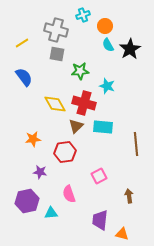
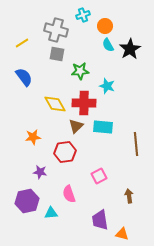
red cross: rotated 15 degrees counterclockwise
orange star: moved 2 px up
purple trapezoid: rotated 15 degrees counterclockwise
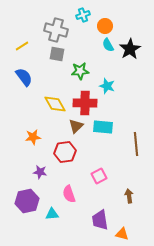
yellow line: moved 3 px down
red cross: moved 1 px right
cyan triangle: moved 1 px right, 1 px down
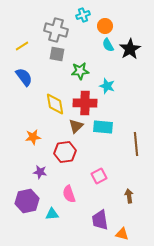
yellow diamond: rotated 20 degrees clockwise
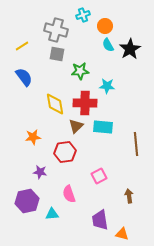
cyan star: rotated 14 degrees counterclockwise
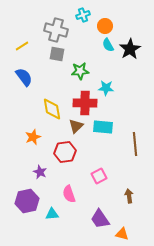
cyan star: moved 1 px left, 2 px down
yellow diamond: moved 3 px left, 5 px down
orange star: rotated 14 degrees counterclockwise
brown line: moved 1 px left
purple star: rotated 16 degrees clockwise
purple trapezoid: moved 1 px up; rotated 25 degrees counterclockwise
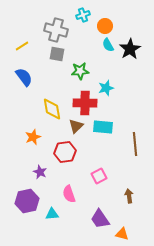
cyan star: rotated 21 degrees counterclockwise
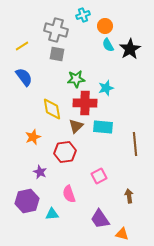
green star: moved 4 px left, 8 px down
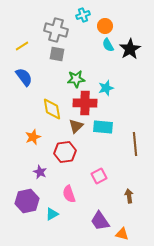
cyan triangle: rotated 24 degrees counterclockwise
purple trapezoid: moved 2 px down
